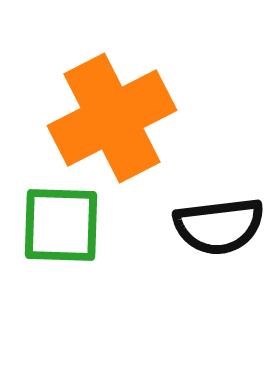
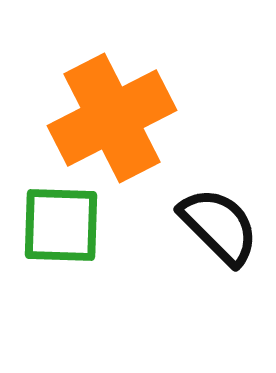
black semicircle: rotated 128 degrees counterclockwise
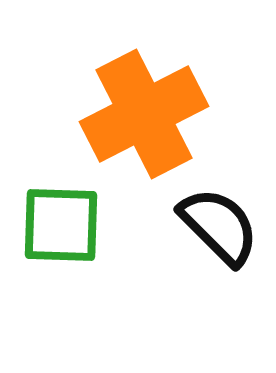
orange cross: moved 32 px right, 4 px up
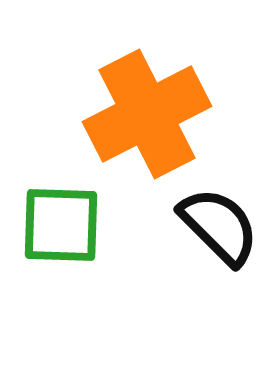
orange cross: moved 3 px right
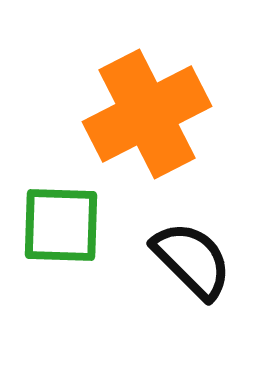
black semicircle: moved 27 px left, 34 px down
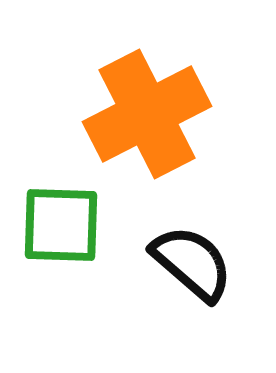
black semicircle: moved 3 px down; rotated 4 degrees counterclockwise
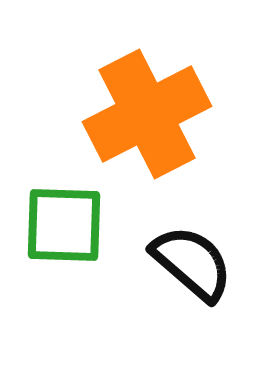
green square: moved 3 px right
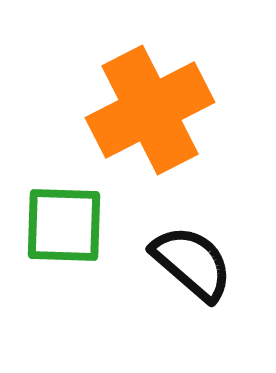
orange cross: moved 3 px right, 4 px up
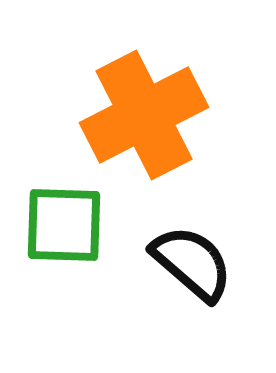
orange cross: moved 6 px left, 5 px down
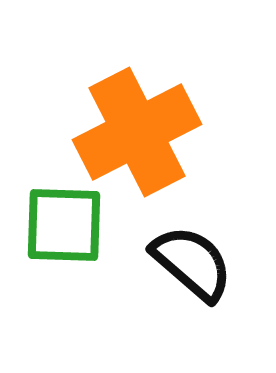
orange cross: moved 7 px left, 17 px down
